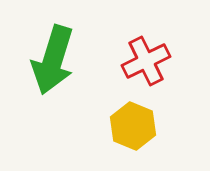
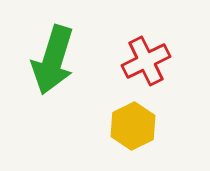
yellow hexagon: rotated 12 degrees clockwise
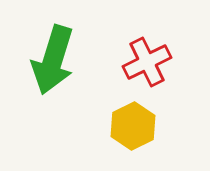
red cross: moved 1 px right, 1 px down
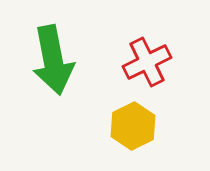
green arrow: rotated 28 degrees counterclockwise
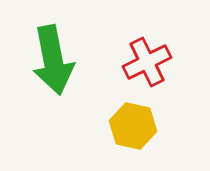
yellow hexagon: rotated 21 degrees counterclockwise
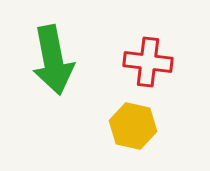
red cross: moved 1 px right; rotated 33 degrees clockwise
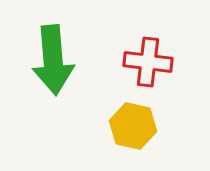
green arrow: rotated 6 degrees clockwise
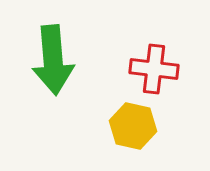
red cross: moved 6 px right, 7 px down
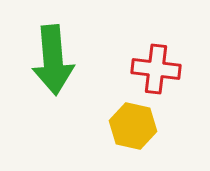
red cross: moved 2 px right
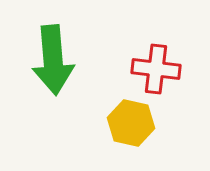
yellow hexagon: moved 2 px left, 3 px up
